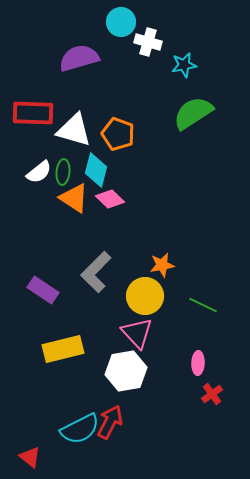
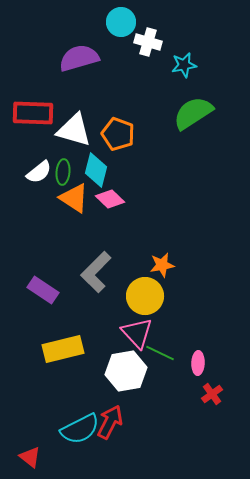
green line: moved 43 px left, 48 px down
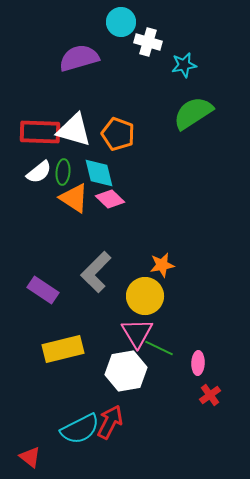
red rectangle: moved 7 px right, 19 px down
cyan diamond: moved 3 px right, 3 px down; rotated 28 degrees counterclockwise
pink triangle: rotated 12 degrees clockwise
green line: moved 1 px left, 5 px up
red cross: moved 2 px left, 1 px down
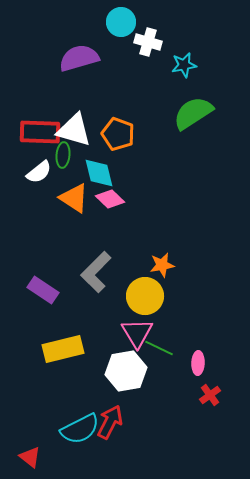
green ellipse: moved 17 px up
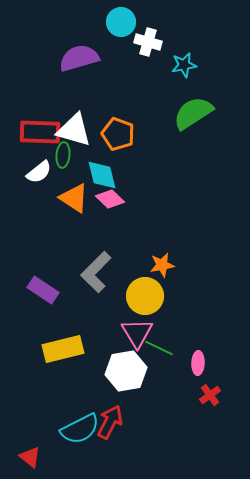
cyan diamond: moved 3 px right, 2 px down
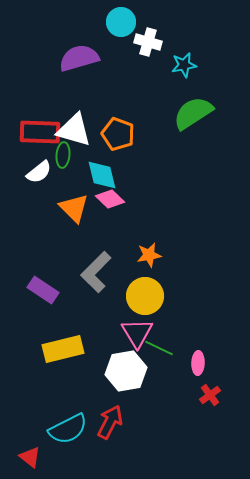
orange triangle: moved 10 px down; rotated 12 degrees clockwise
orange star: moved 13 px left, 10 px up
cyan semicircle: moved 12 px left
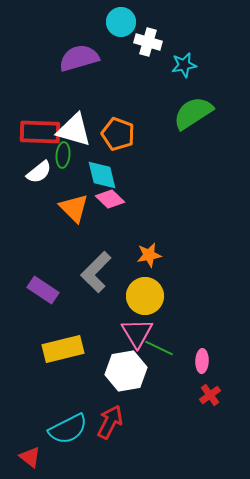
pink ellipse: moved 4 px right, 2 px up
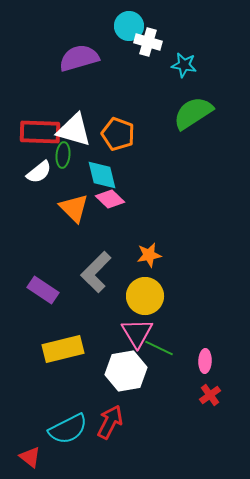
cyan circle: moved 8 px right, 4 px down
cyan star: rotated 20 degrees clockwise
pink ellipse: moved 3 px right
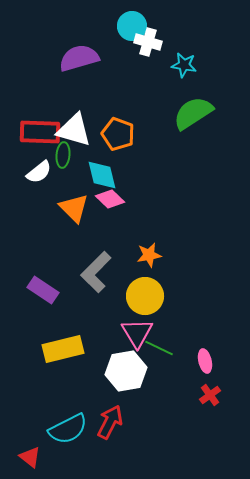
cyan circle: moved 3 px right
pink ellipse: rotated 15 degrees counterclockwise
